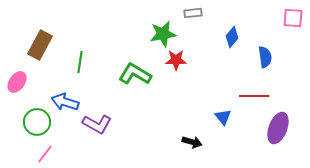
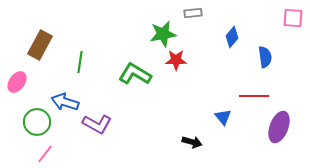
purple ellipse: moved 1 px right, 1 px up
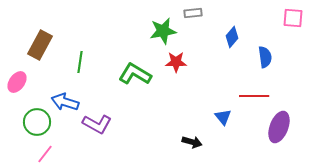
green star: moved 3 px up
red star: moved 2 px down
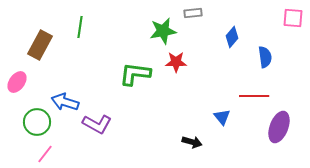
green line: moved 35 px up
green L-shape: rotated 24 degrees counterclockwise
blue triangle: moved 1 px left
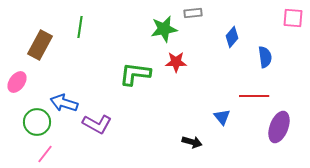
green star: moved 1 px right, 2 px up
blue arrow: moved 1 px left, 1 px down
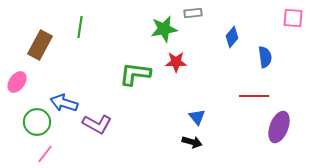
blue triangle: moved 25 px left
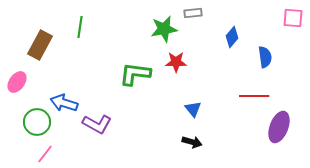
blue triangle: moved 4 px left, 8 px up
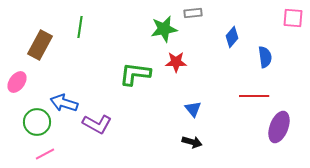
pink line: rotated 24 degrees clockwise
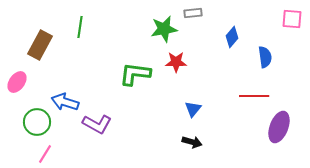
pink square: moved 1 px left, 1 px down
blue arrow: moved 1 px right, 1 px up
blue triangle: rotated 18 degrees clockwise
pink line: rotated 30 degrees counterclockwise
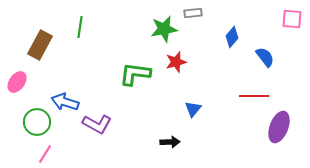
blue semicircle: rotated 30 degrees counterclockwise
red star: rotated 15 degrees counterclockwise
black arrow: moved 22 px left; rotated 18 degrees counterclockwise
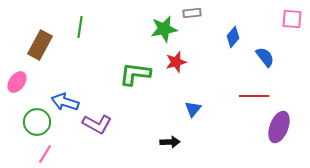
gray rectangle: moved 1 px left
blue diamond: moved 1 px right
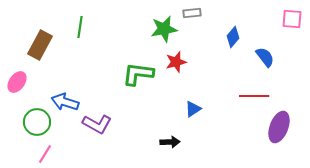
green L-shape: moved 3 px right
blue triangle: rotated 18 degrees clockwise
